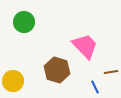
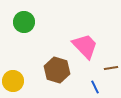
brown line: moved 4 px up
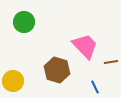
brown line: moved 6 px up
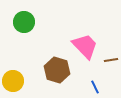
brown line: moved 2 px up
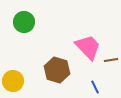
pink trapezoid: moved 3 px right, 1 px down
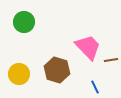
yellow circle: moved 6 px right, 7 px up
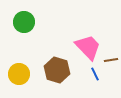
blue line: moved 13 px up
